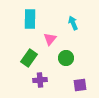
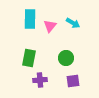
cyan arrow: rotated 144 degrees clockwise
pink triangle: moved 13 px up
green rectangle: rotated 24 degrees counterclockwise
purple square: moved 7 px left, 4 px up
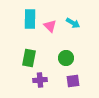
pink triangle: rotated 24 degrees counterclockwise
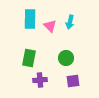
cyan arrow: moved 3 px left, 1 px up; rotated 72 degrees clockwise
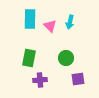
purple square: moved 5 px right, 2 px up
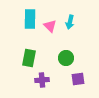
purple cross: moved 2 px right
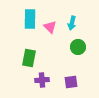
cyan arrow: moved 2 px right, 1 px down
pink triangle: moved 1 px down
green circle: moved 12 px right, 11 px up
purple square: moved 7 px left, 3 px down
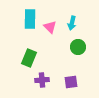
green rectangle: rotated 12 degrees clockwise
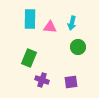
pink triangle: rotated 40 degrees counterclockwise
purple cross: rotated 24 degrees clockwise
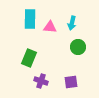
purple cross: moved 1 px left, 1 px down
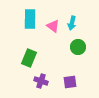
pink triangle: moved 3 px right, 1 px up; rotated 32 degrees clockwise
purple square: moved 1 px left
